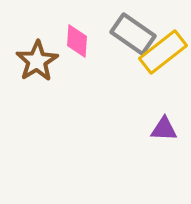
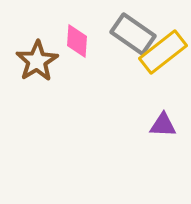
purple triangle: moved 1 px left, 4 px up
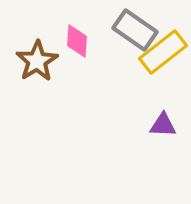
gray rectangle: moved 2 px right, 4 px up
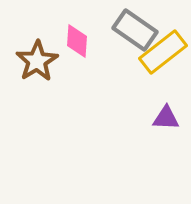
purple triangle: moved 3 px right, 7 px up
